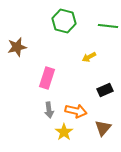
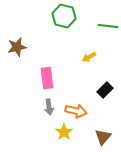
green hexagon: moved 5 px up
pink rectangle: rotated 25 degrees counterclockwise
black rectangle: rotated 21 degrees counterclockwise
gray arrow: moved 3 px up
brown triangle: moved 9 px down
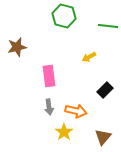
pink rectangle: moved 2 px right, 2 px up
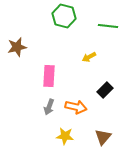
pink rectangle: rotated 10 degrees clockwise
gray arrow: rotated 28 degrees clockwise
orange arrow: moved 4 px up
yellow star: moved 1 px right, 4 px down; rotated 30 degrees counterclockwise
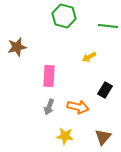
black rectangle: rotated 14 degrees counterclockwise
orange arrow: moved 2 px right
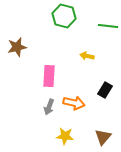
yellow arrow: moved 2 px left, 1 px up; rotated 40 degrees clockwise
orange arrow: moved 4 px left, 4 px up
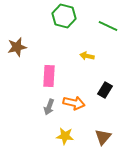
green line: rotated 18 degrees clockwise
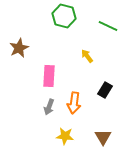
brown star: moved 2 px right, 1 px down; rotated 12 degrees counterclockwise
yellow arrow: rotated 40 degrees clockwise
orange arrow: rotated 85 degrees clockwise
brown triangle: rotated 12 degrees counterclockwise
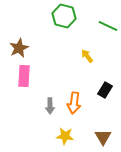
pink rectangle: moved 25 px left
gray arrow: moved 1 px right, 1 px up; rotated 21 degrees counterclockwise
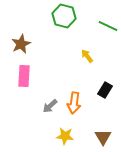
brown star: moved 2 px right, 4 px up
gray arrow: rotated 49 degrees clockwise
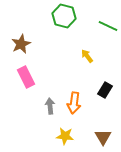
pink rectangle: moved 2 px right, 1 px down; rotated 30 degrees counterclockwise
gray arrow: rotated 126 degrees clockwise
